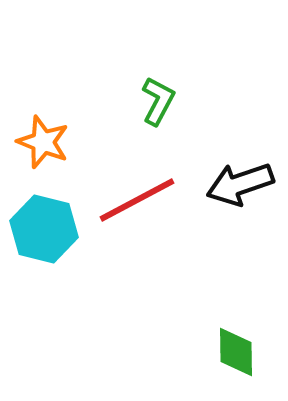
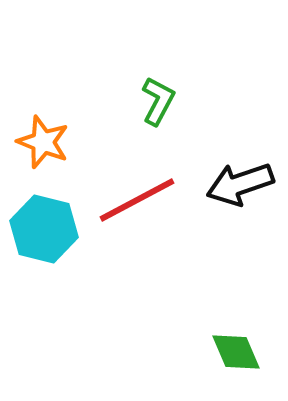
green diamond: rotated 22 degrees counterclockwise
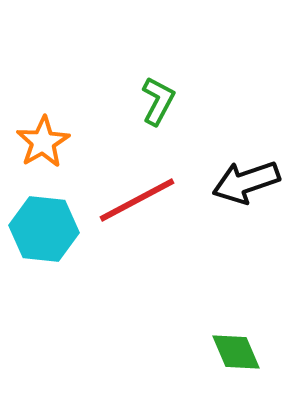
orange star: rotated 20 degrees clockwise
black arrow: moved 6 px right, 2 px up
cyan hexagon: rotated 8 degrees counterclockwise
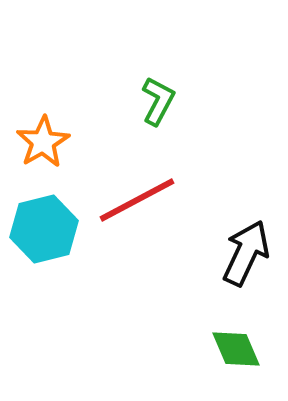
black arrow: moved 71 px down; rotated 134 degrees clockwise
cyan hexagon: rotated 20 degrees counterclockwise
green diamond: moved 3 px up
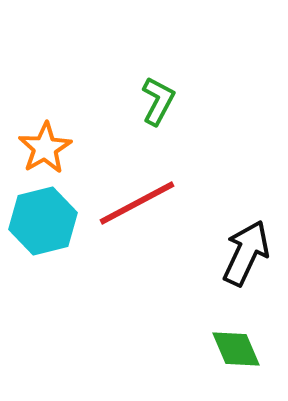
orange star: moved 2 px right, 6 px down
red line: moved 3 px down
cyan hexagon: moved 1 px left, 8 px up
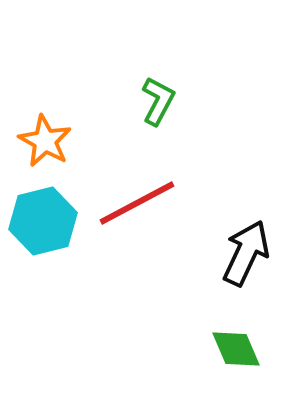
orange star: moved 7 px up; rotated 12 degrees counterclockwise
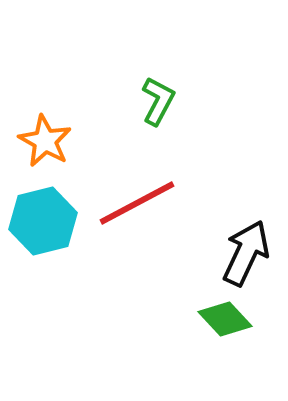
green diamond: moved 11 px left, 30 px up; rotated 20 degrees counterclockwise
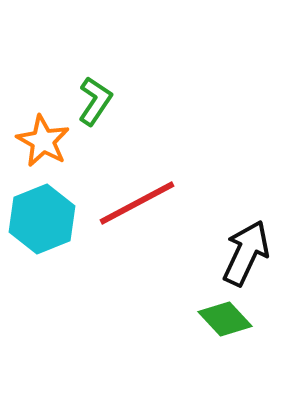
green L-shape: moved 63 px left; rotated 6 degrees clockwise
orange star: moved 2 px left
cyan hexagon: moved 1 px left, 2 px up; rotated 8 degrees counterclockwise
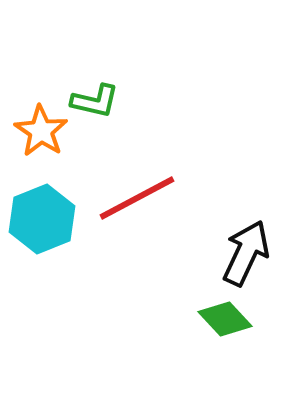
green L-shape: rotated 69 degrees clockwise
orange star: moved 2 px left, 10 px up; rotated 4 degrees clockwise
red line: moved 5 px up
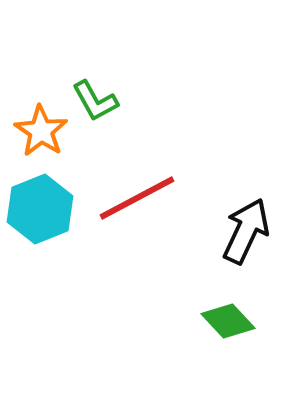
green L-shape: rotated 48 degrees clockwise
cyan hexagon: moved 2 px left, 10 px up
black arrow: moved 22 px up
green diamond: moved 3 px right, 2 px down
